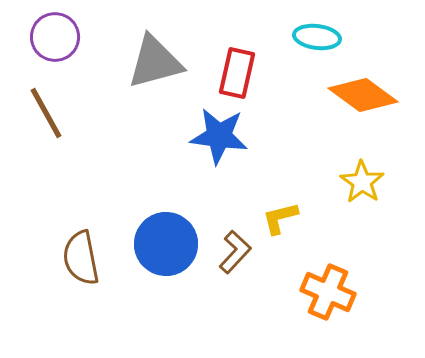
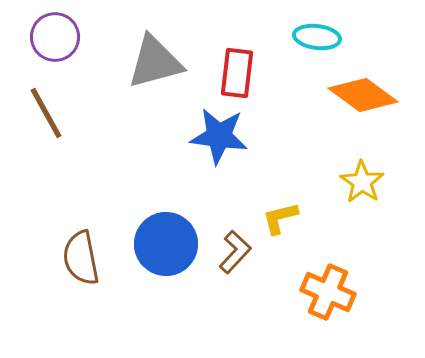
red rectangle: rotated 6 degrees counterclockwise
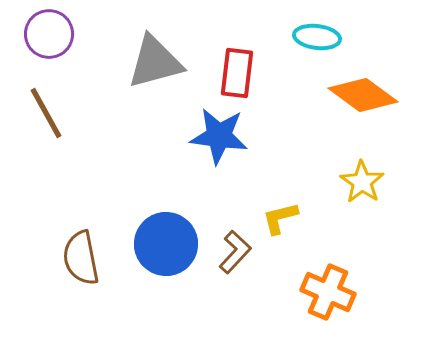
purple circle: moved 6 px left, 3 px up
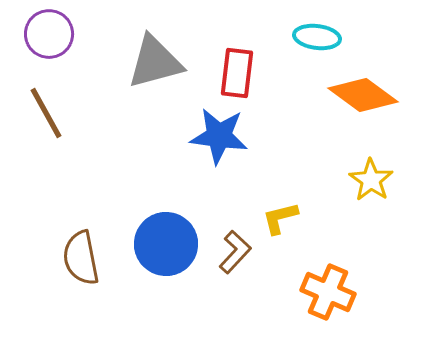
yellow star: moved 9 px right, 2 px up
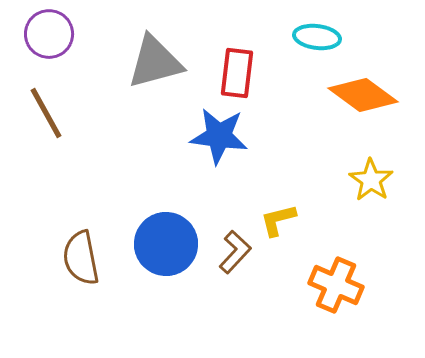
yellow L-shape: moved 2 px left, 2 px down
orange cross: moved 8 px right, 7 px up
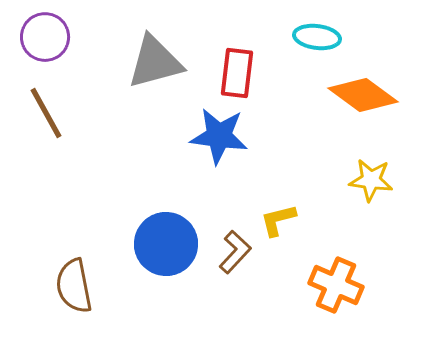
purple circle: moved 4 px left, 3 px down
yellow star: rotated 27 degrees counterclockwise
brown semicircle: moved 7 px left, 28 px down
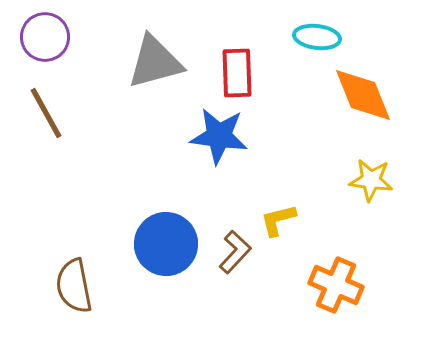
red rectangle: rotated 9 degrees counterclockwise
orange diamond: rotated 32 degrees clockwise
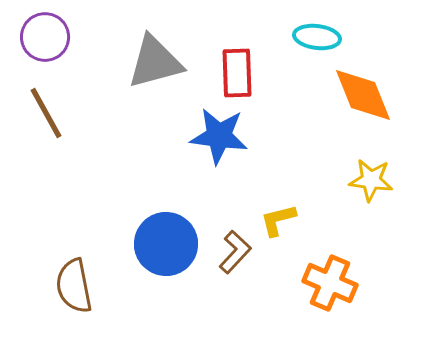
orange cross: moved 6 px left, 2 px up
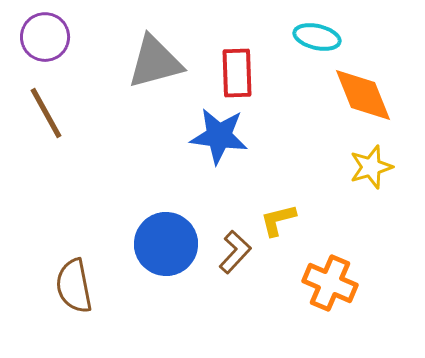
cyan ellipse: rotated 6 degrees clockwise
yellow star: moved 13 px up; rotated 24 degrees counterclockwise
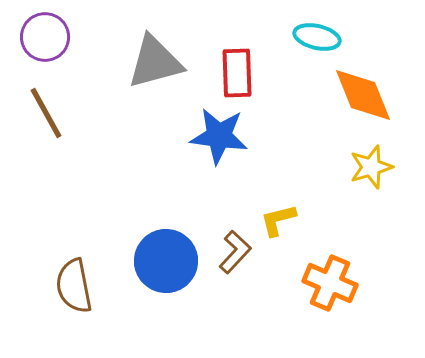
blue circle: moved 17 px down
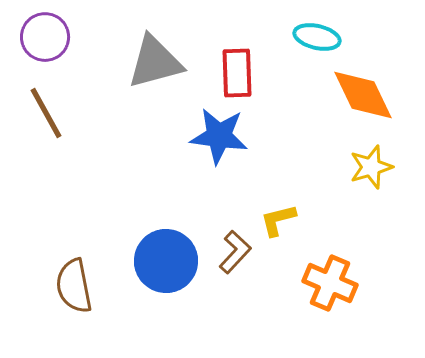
orange diamond: rotated 4 degrees counterclockwise
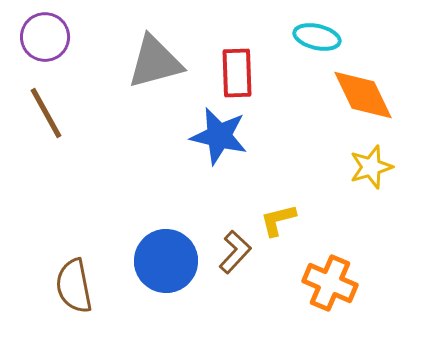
blue star: rotated 6 degrees clockwise
